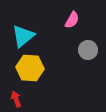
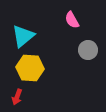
pink semicircle: rotated 120 degrees clockwise
red arrow: moved 1 px right, 2 px up; rotated 140 degrees counterclockwise
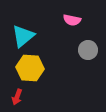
pink semicircle: rotated 48 degrees counterclockwise
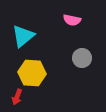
gray circle: moved 6 px left, 8 px down
yellow hexagon: moved 2 px right, 5 px down
